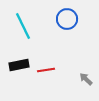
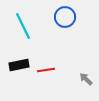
blue circle: moved 2 px left, 2 px up
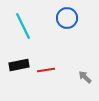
blue circle: moved 2 px right, 1 px down
gray arrow: moved 1 px left, 2 px up
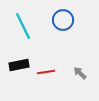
blue circle: moved 4 px left, 2 px down
red line: moved 2 px down
gray arrow: moved 5 px left, 4 px up
